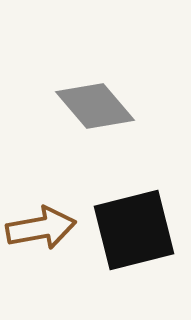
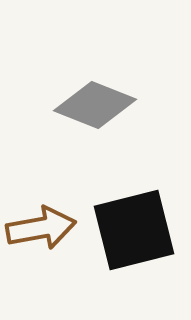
gray diamond: moved 1 px up; rotated 28 degrees counterclockwise
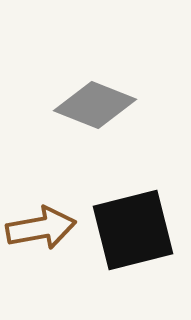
black square: moved 1 px left
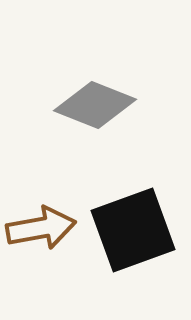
black square: rotated 6 degrees counterclockwise
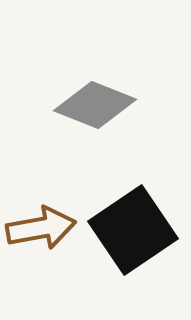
black square: rotated 14 degrees counterclockwise
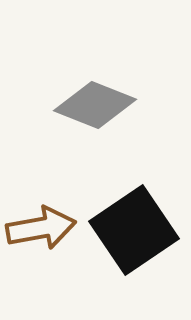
black square: moved 1 px right
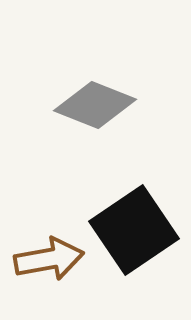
brown arrow: moved 8 px right, 31 px down
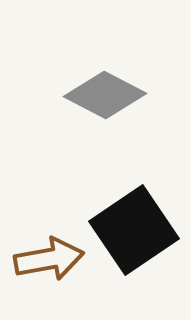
gray diamond: moved 10 px right, 10 px up; rotated 6 degrees clockwise
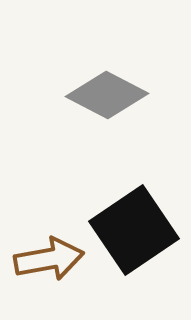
gray diamond: moved 2 px right
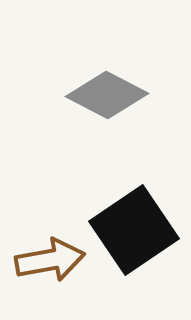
brown arrow: moved 1 px right, 1 px down
